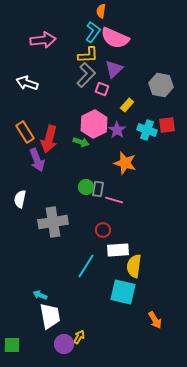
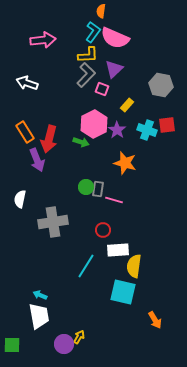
white trapezoid: moved 11 px left
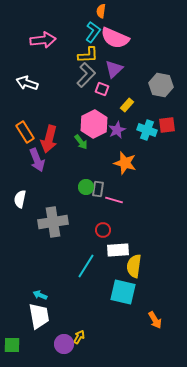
purple star: rotated 12 degrees clockwise
green arrow: rotated 35 degrees clockwise
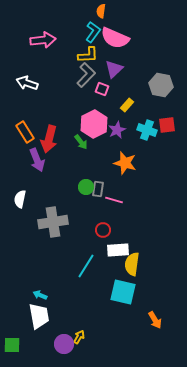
yellow semicircle: moved 2 px left, 2 px up
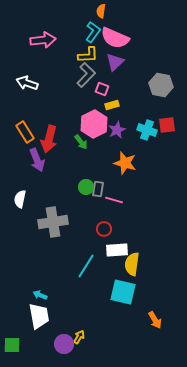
purple triangle: moved 1 px right, 7 px up
yellow rectangle: moved 15 px left; rotated 32 degrees clockwise
red circle: moved 1 px right, 1 px up
white rectangle: moved 1 px left
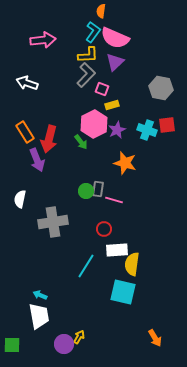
gray hexagon: moved 3 px down
green circle: moved 4 px down
orange arrow: moved 18 px down
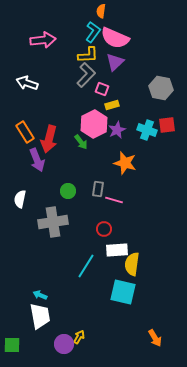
green circle: moved 18 px left
white trapezoid: moved 1 px right
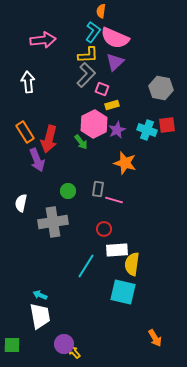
white arrow: moved 1 px right, 1 px up; rotated 65 degrees clockwise
white semicircle: moved 1 px right, 4 px down
yellow arrow: moved 5 px left, 15 px down; rotated 72 degrees counterclockwise
